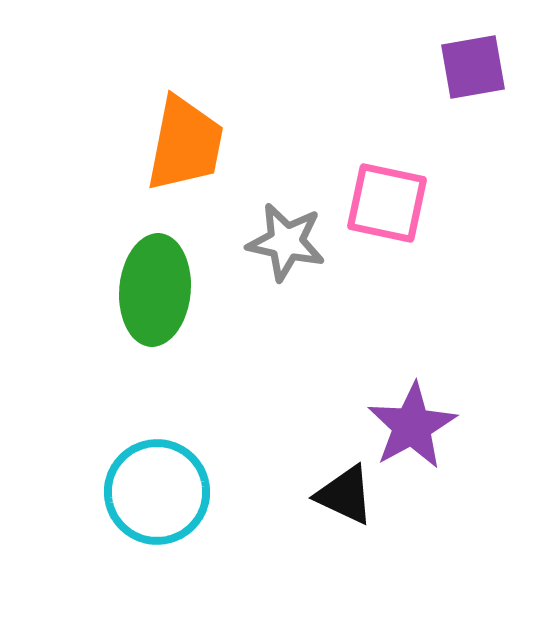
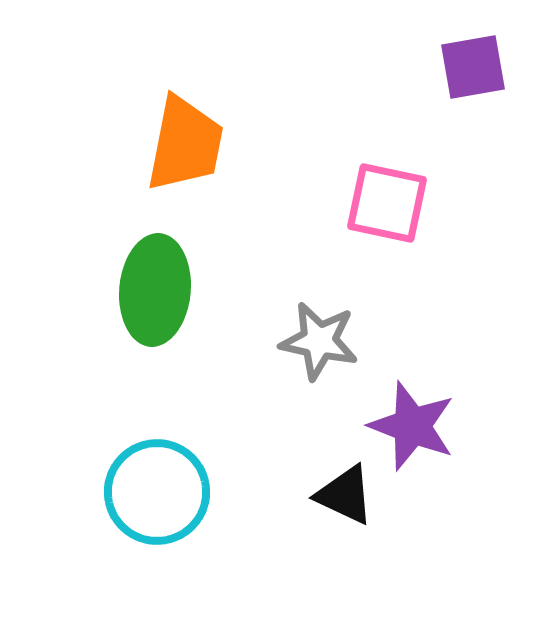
gray star: moved 33 px right, 99 px down
purple star: rotated 22 degrees counterclockwise
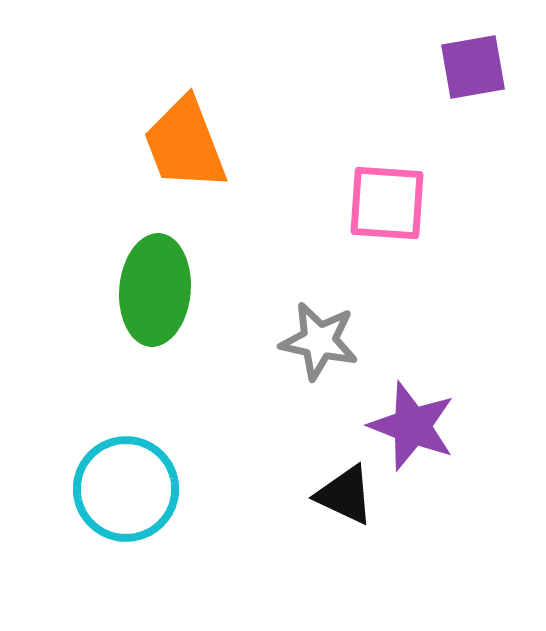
orange trapezoid: rotated 148 degrees clockwise
pink square: rotated 8 degrees counterclockwise
cyan circle: moved 31 px left, 3 px up
